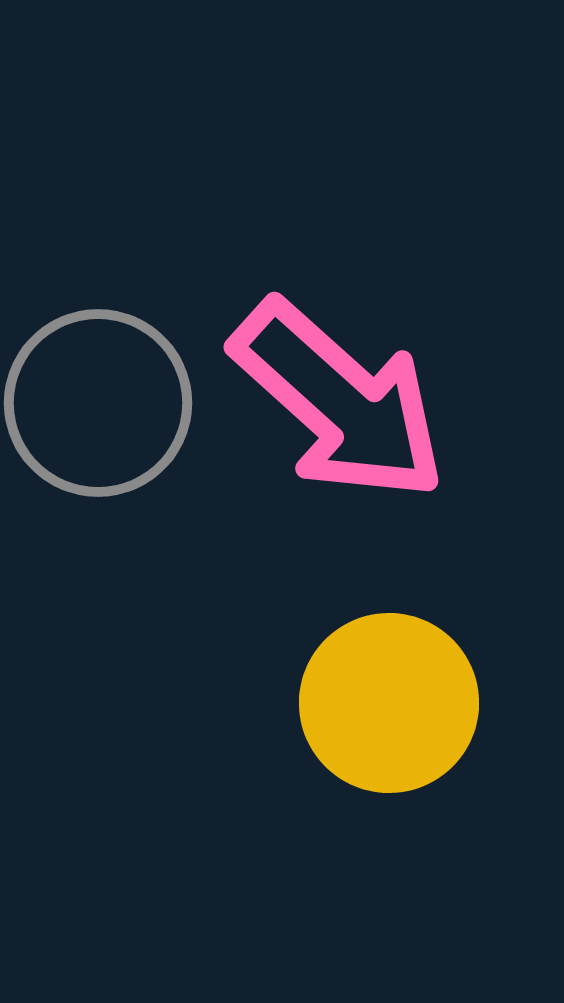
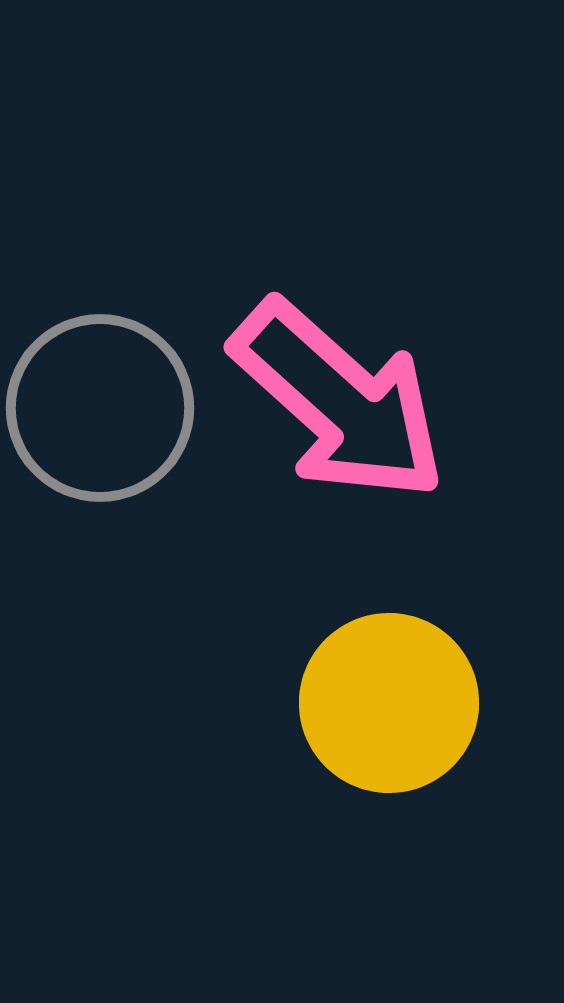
gray circle: moved 2 px right, 5 px down
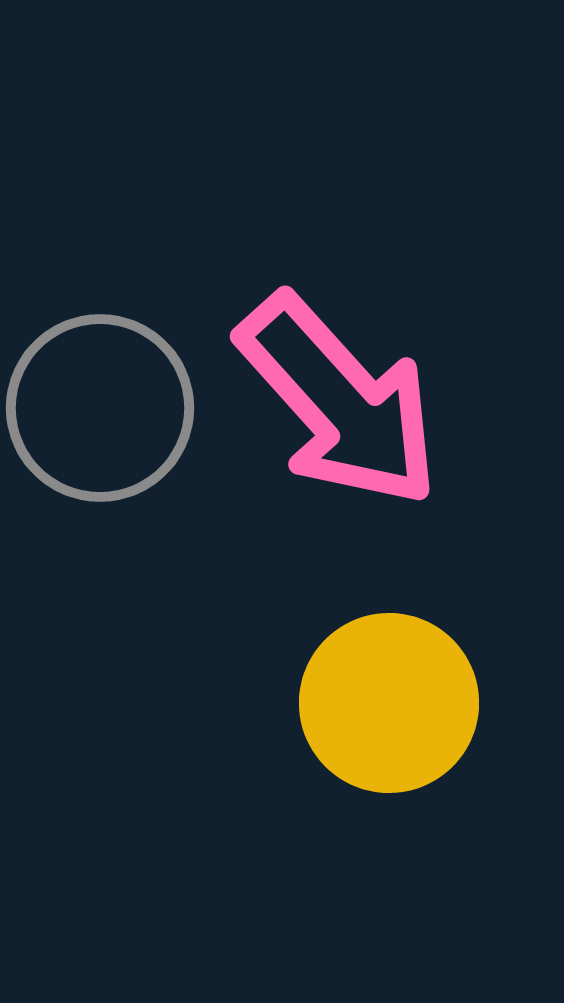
pink arrow: rotated 6 degrees clockwise
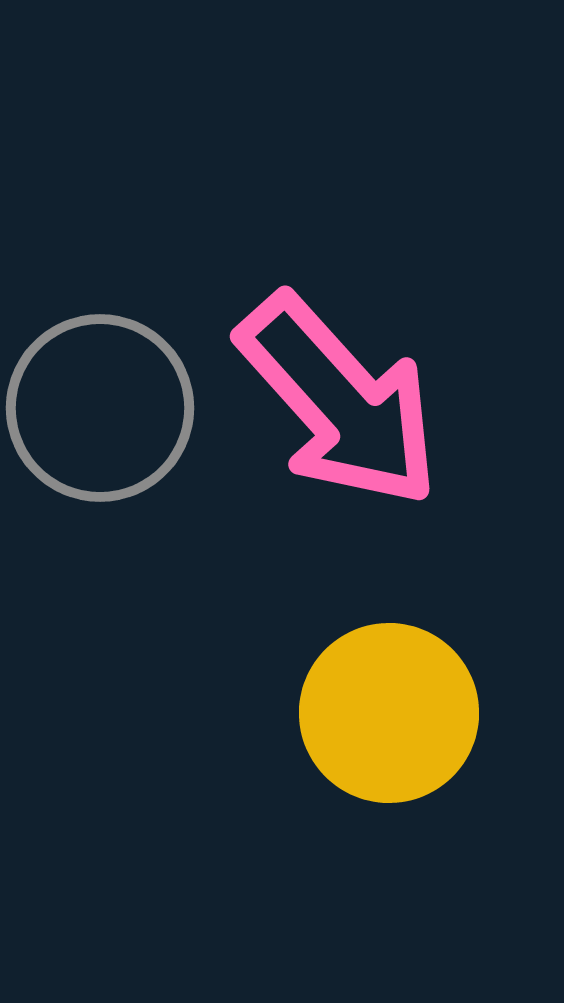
yellow circle: moved 10 px down
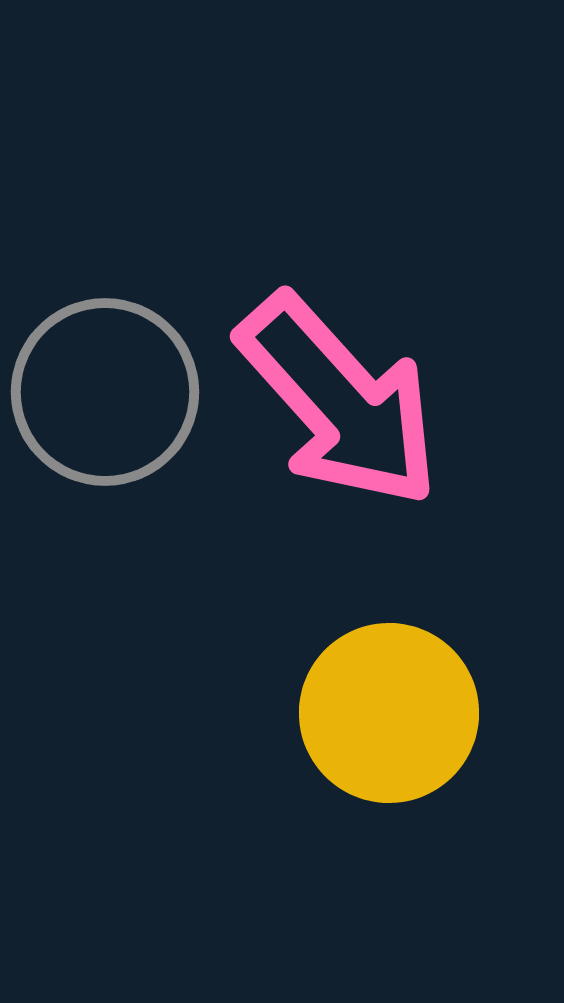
gray circle: moved 5 px right, 16 px up
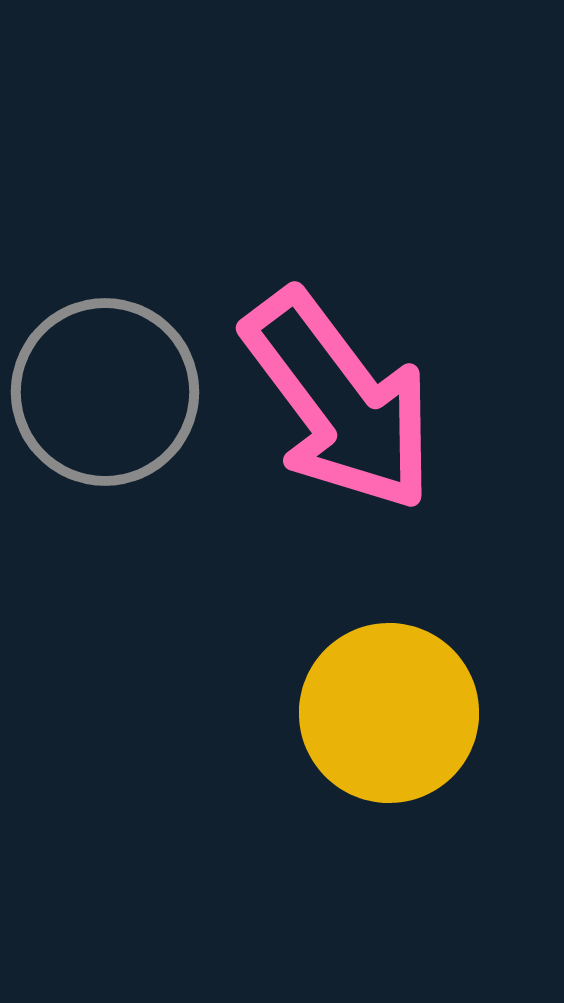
pink arrow: rotated 5 degrees clockwise
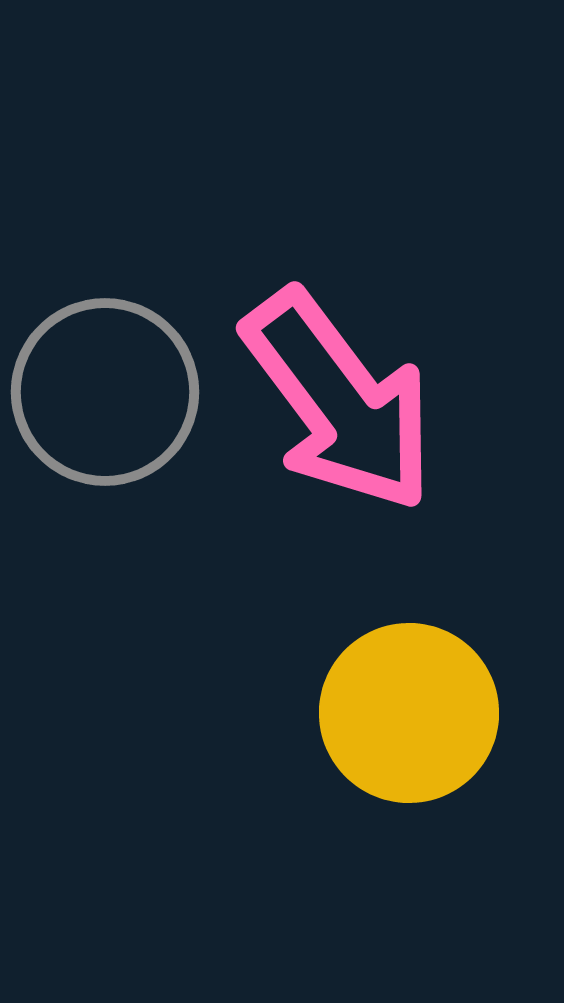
yellow circle: moved 20 px right
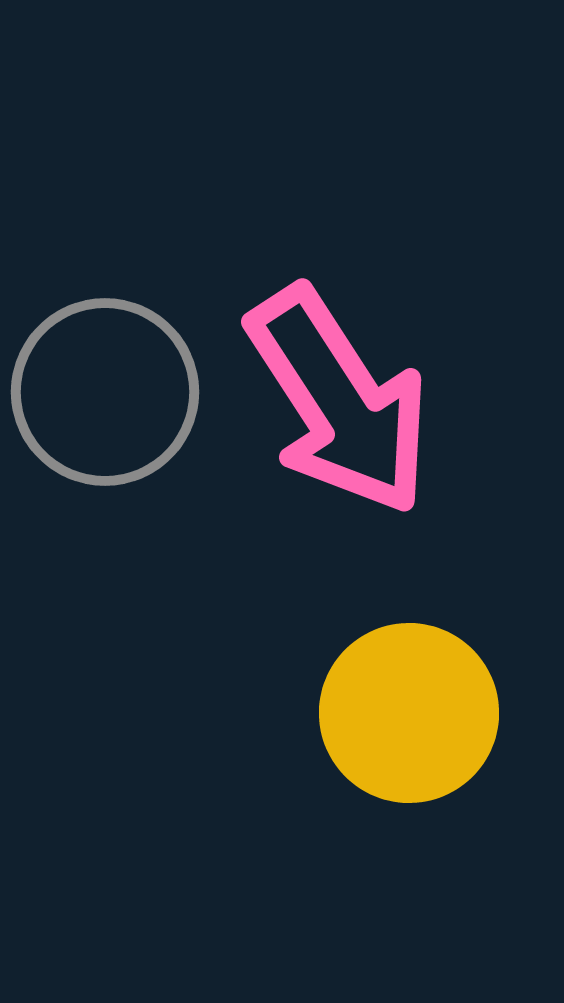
pink arrow: rotated 4 degrees clockwise
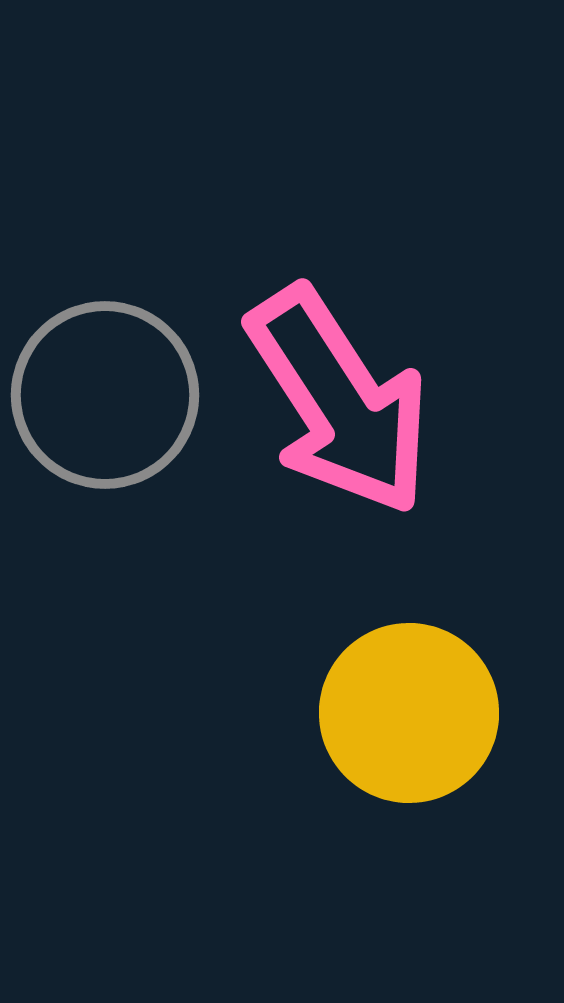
gray circle: moved 3 px down
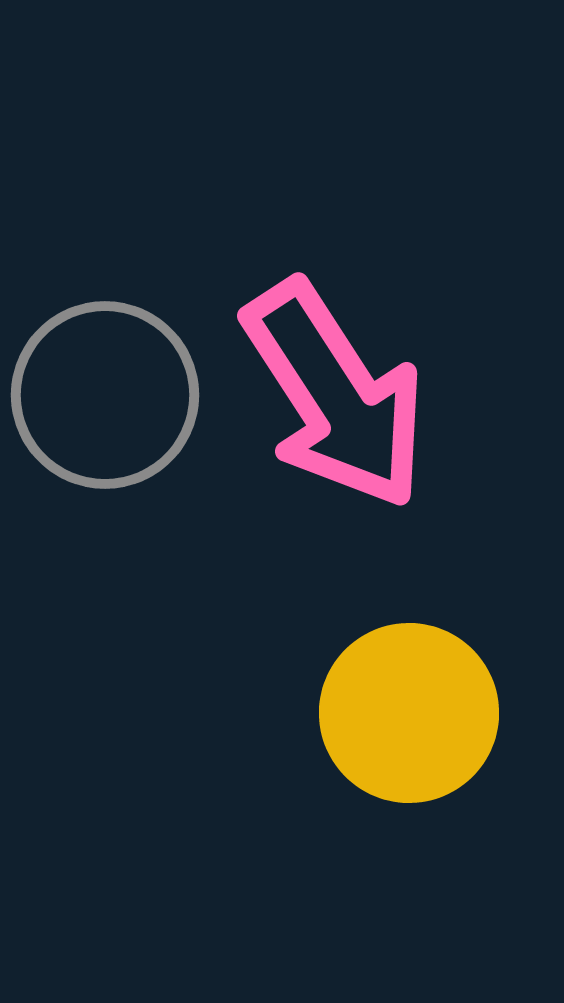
pink arrow: moved 4 px left, 6 px up
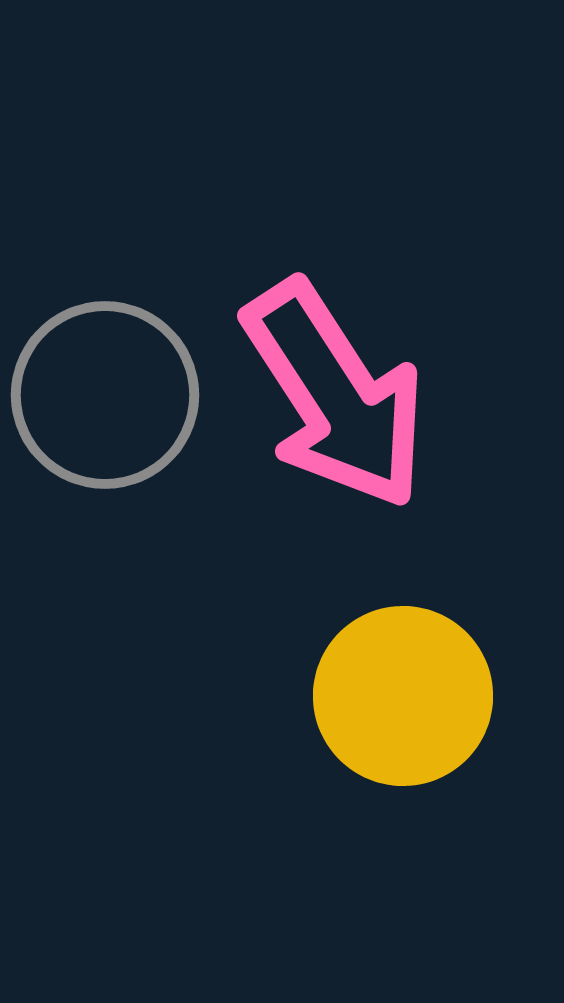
yellow circle: moved 6 px left, 17 px up
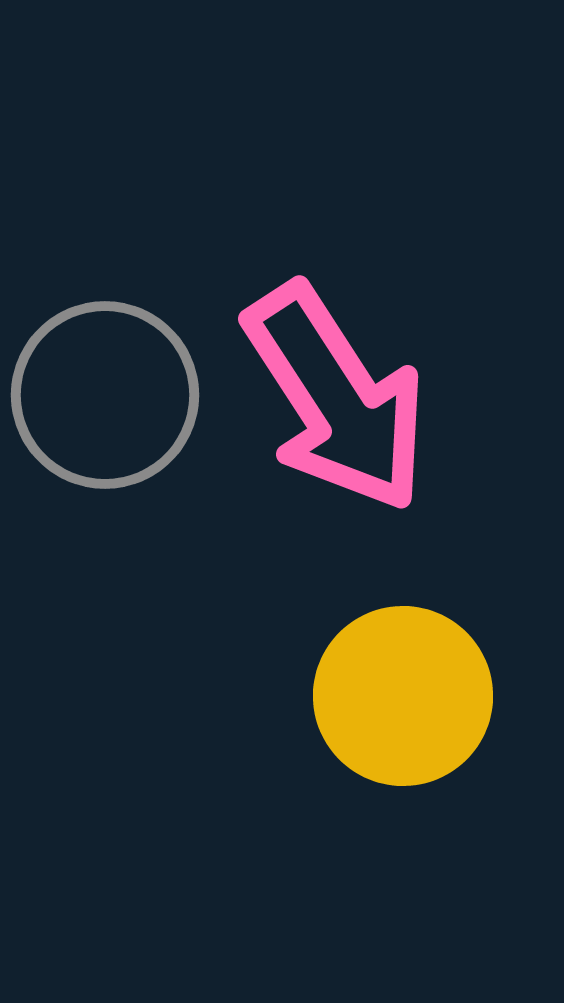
pink arrow: moved 1 px right, 3 px down
